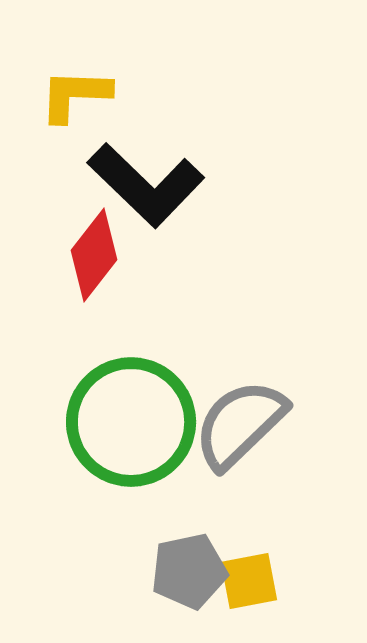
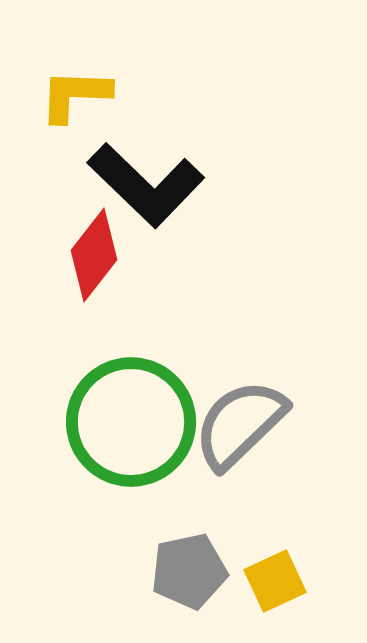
yellow square: moved 26 px right; rotated 14 degrees counterclockwise
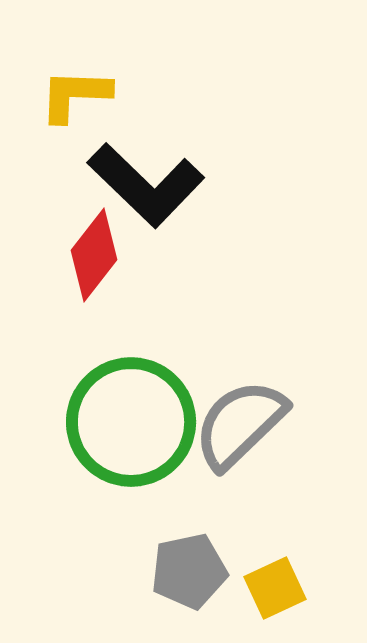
yellow square: moved 7 px down
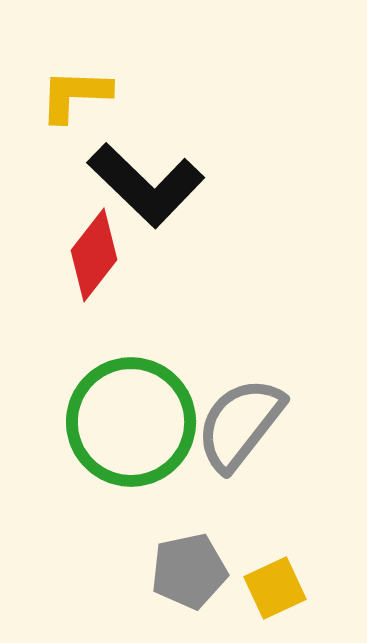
gray semicircle: rotated 8 degrees counterclockwise
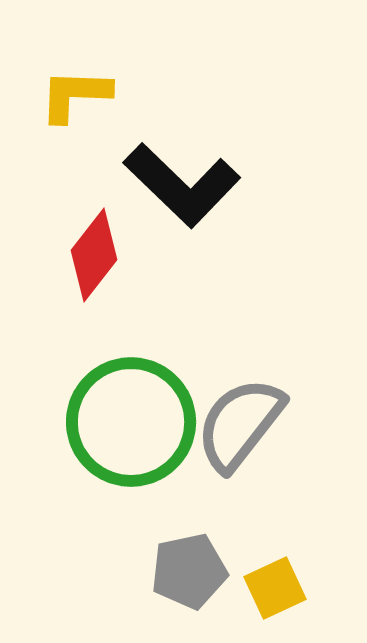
black L-shape: moved 36 px right
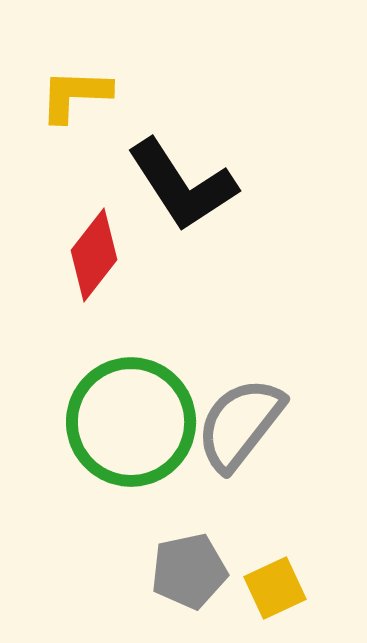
black L-shape: rotated 13 degrees clockwise
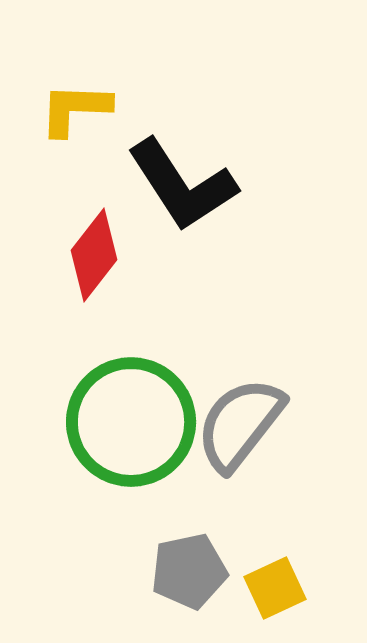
yellow L-shape: moved 14 px down
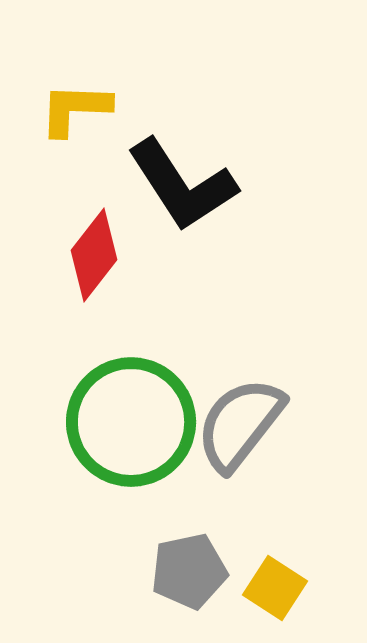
yellow square: rotated 32 degrees counterclockwise
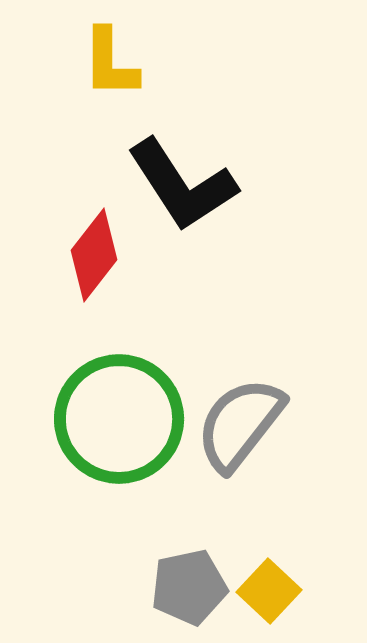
yellow L-shape: moved 35 px right, 46 px up; rotated 92 degrees counterclockwise
green circle: moved 12 px left, 3 px up
gray pentagon: moved 16 px down
yellow square: moved 6 px left, 3 px down; rotated 10 degrees clockwise
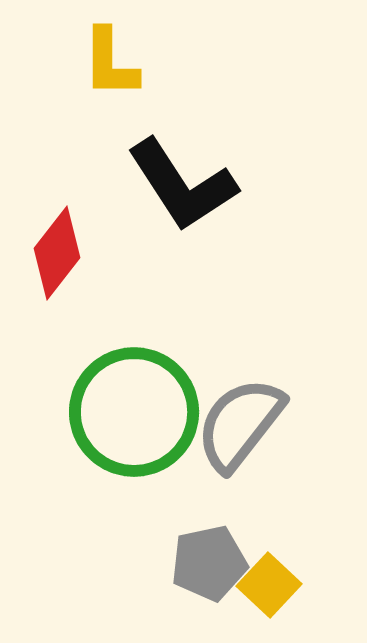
red diamond: moved 37 px left, 2 px up
green circle: moved 15 px right, 7 px up
gray pentagon: moved 20 px right, 24 px up
yellow square: moved 6 px up
